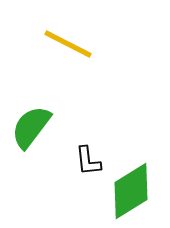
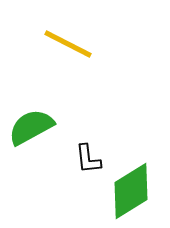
green semicircle: rotated 24 degrees clockwise
black L-shape: moved 2 px up
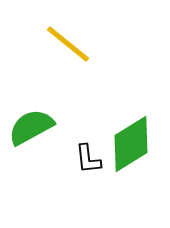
yellow line: rotated 12 degrees clockwise
green diamond: moved 47 px up
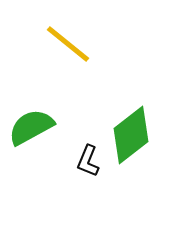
green diamond: moved 9 px up; rotated 6 degrees counterclockwise
black L-shape: moved 2 px down; rotated 28 degrees clockwise
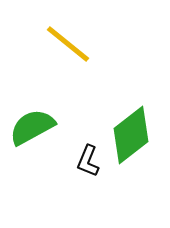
green semicircle: moved 1 px right
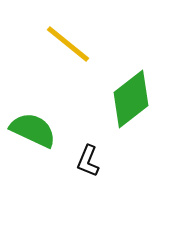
green semicircle: moved 1 px right, 3 px down; rotated 54 degrees clockwise
green diamond: moved 36 px up
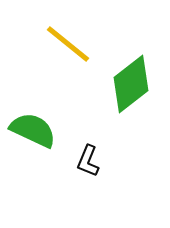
green diamond: moved 15 px up
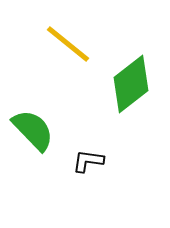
green semicircle: rotated 21 degrees clockwise
black L-shape: rotated 76 degrees clockwise
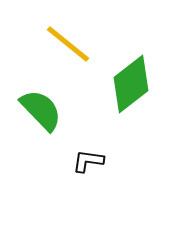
green semicircle: moved 8 px right, 20 px up
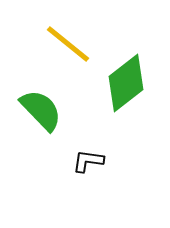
green diamond: moved 5 px left, 1 px up
